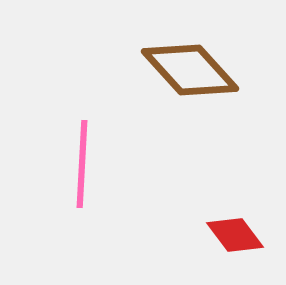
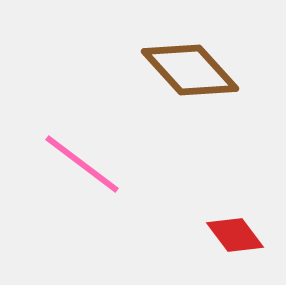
pink line: rotated 56 degrees counterclockwise
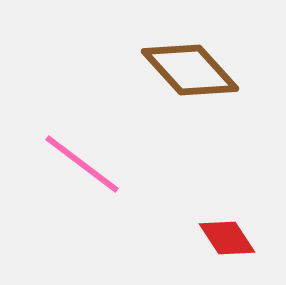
red diamond: moved 8 px left, 3 px down; rotated 4 degrees clockwise
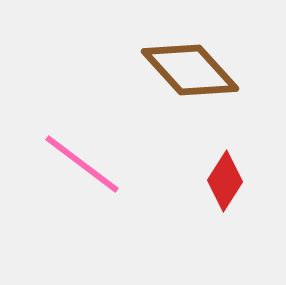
red diamond: moved 2 px left, 57 px up; rotated 66 degrees clockwise
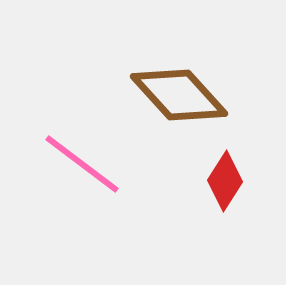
brown diamond: moved 11 px left, 25 px down
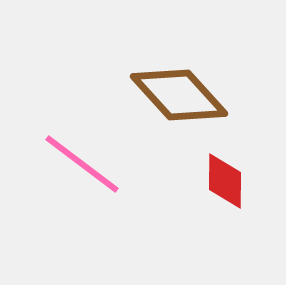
red diamond: rotated 32 degrees counterclockwise
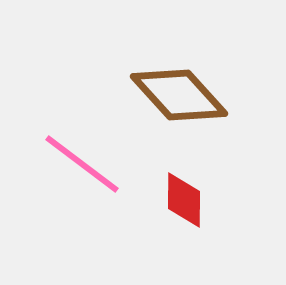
red diamond: moved 41 px left, 19 px down
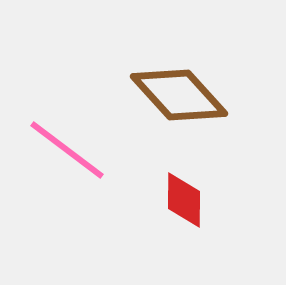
pink line: moved 15 px left, 14 px up
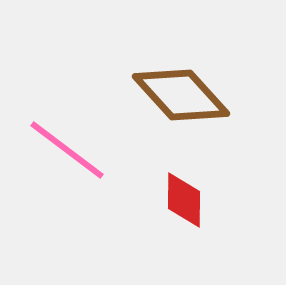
brown diamond: moved 2 px right
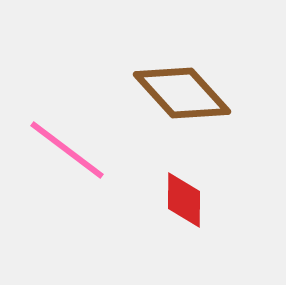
brown diamond: moved 1 px right, 2 px up
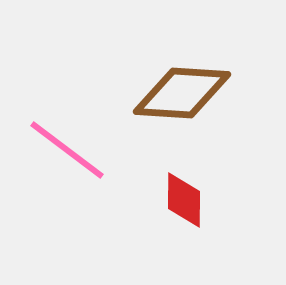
brown diamond: rotated 44 degrees counterclockwise
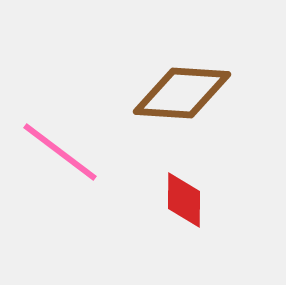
pink line: moved 7 px left, 2 px down
